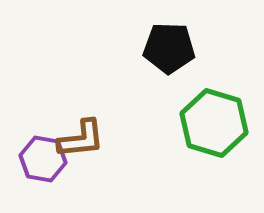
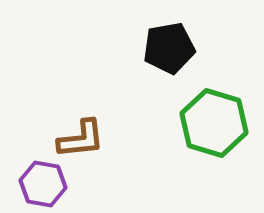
black pentagon: rotated 12 degrees counterclockwise
purple hexagon: moved 25 px down
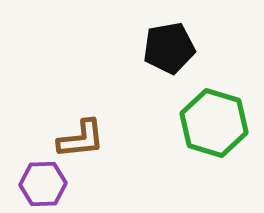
purple hexagon: rotated 12 degrees counterclockwise
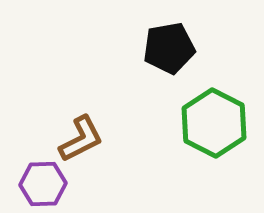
green hexagon: rotated 10 degrees clockwise
brown L-shape: rotated 21 degrees counterclockwise
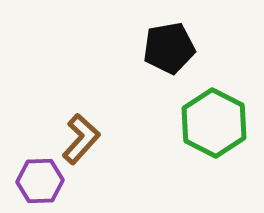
brown L-shape: rotated 21 degrees counterclockwise
purple hexagon: moved 3 px left, 3 px up
